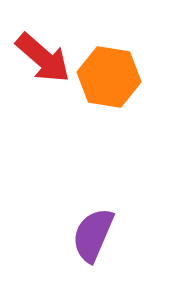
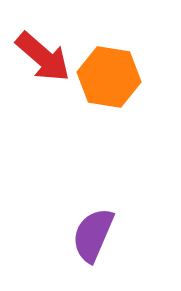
red arrow: moved 1 px up
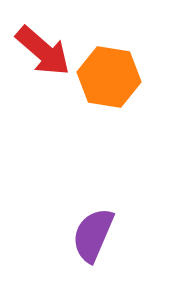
red arrow: moved 6 px up
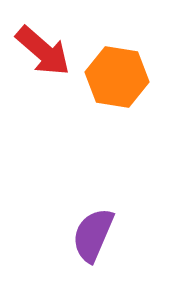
orange hexagon: moved 8 px right
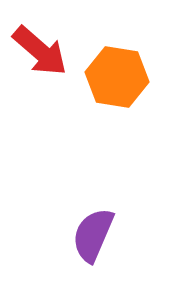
red arrow: moved 3 px left
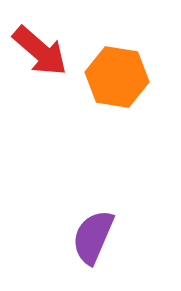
purple semicircle: moved 2 px down
